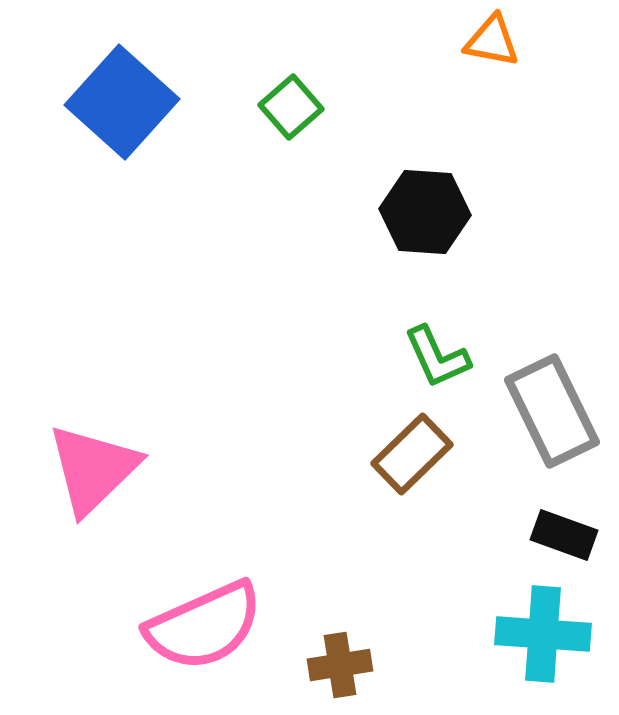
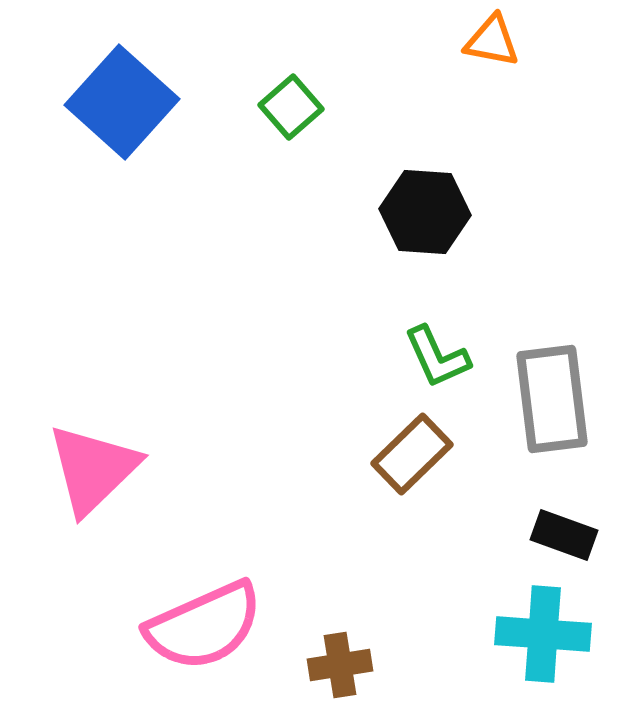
gray rectangle: moved 12 px up; rotated 19 degrees clockwise
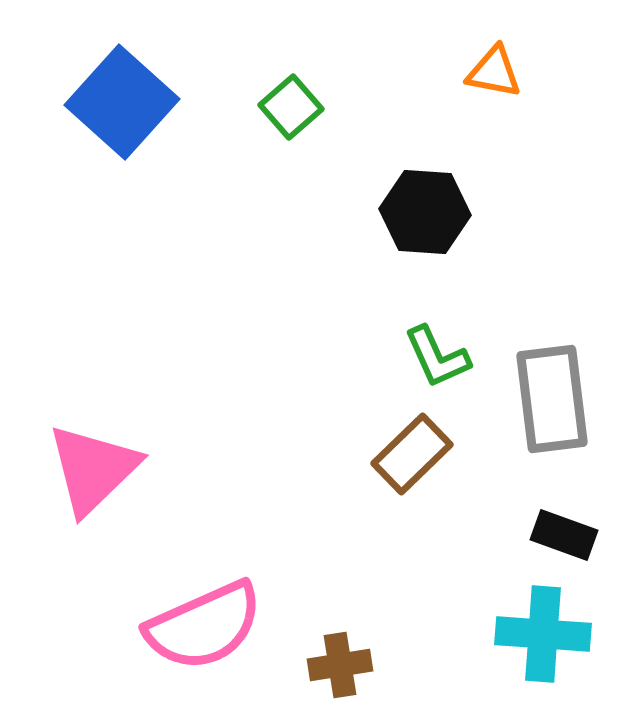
orange triangle: moved 2 px right, 31 px down
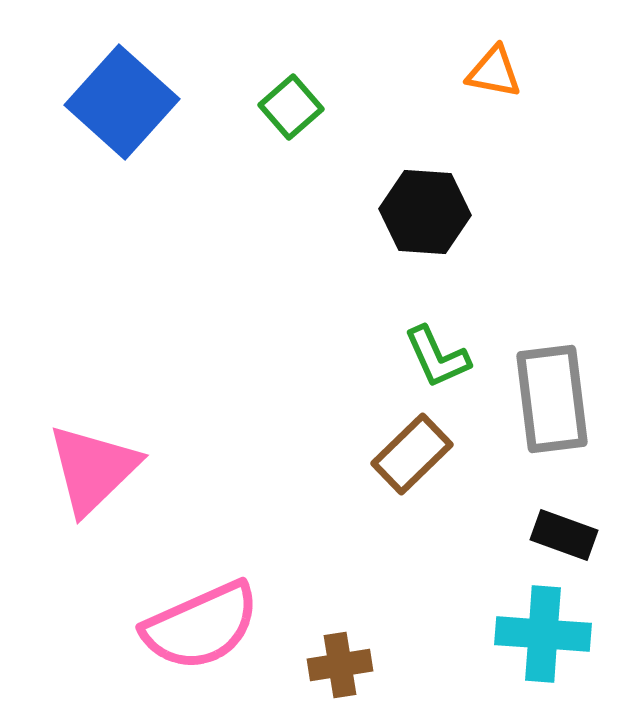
pink semicircle: moved 3 px left
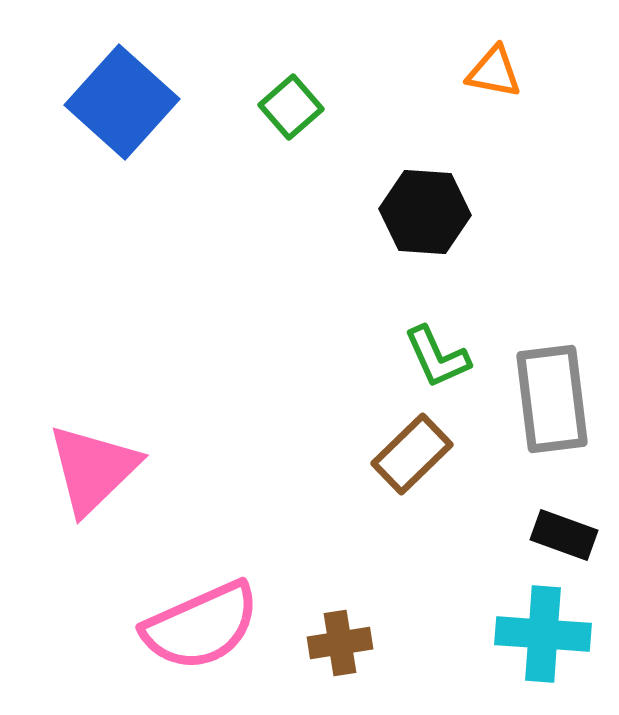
brown cross: moved 22 px up
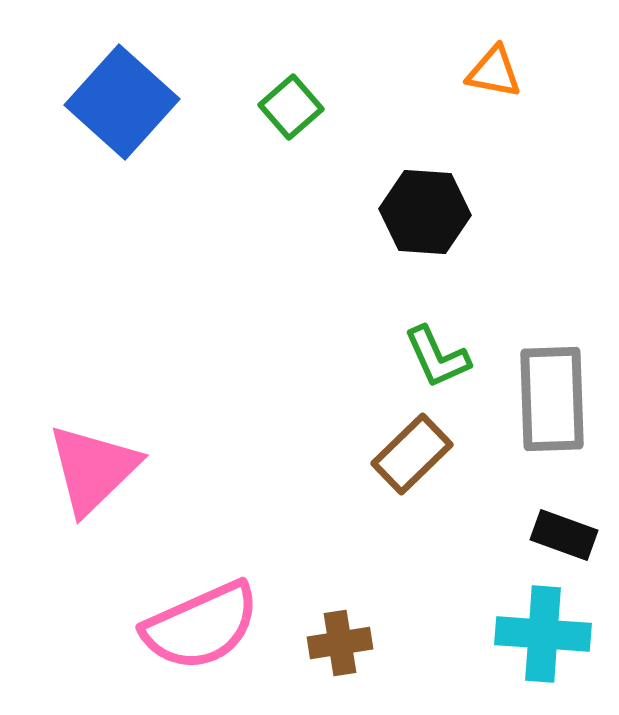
gray rectangle: rotated 5 degrees clockwise
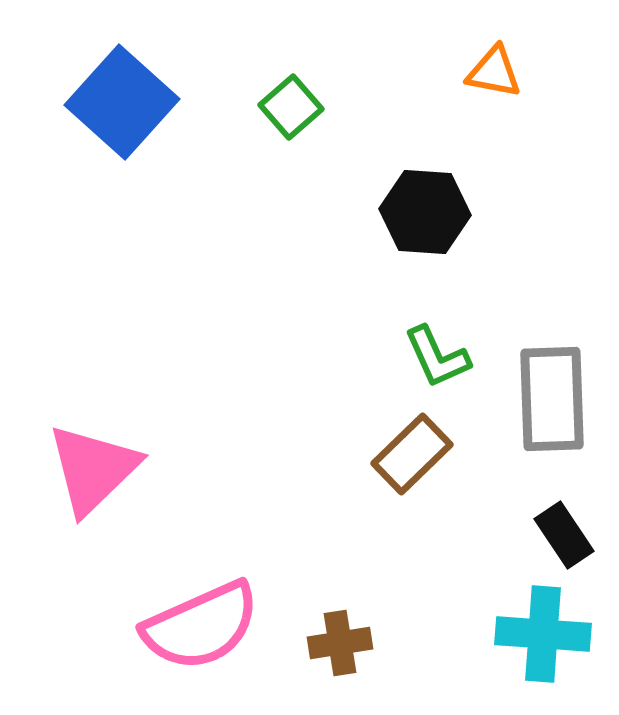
black rectangle: rotated 36 degrees clockwise
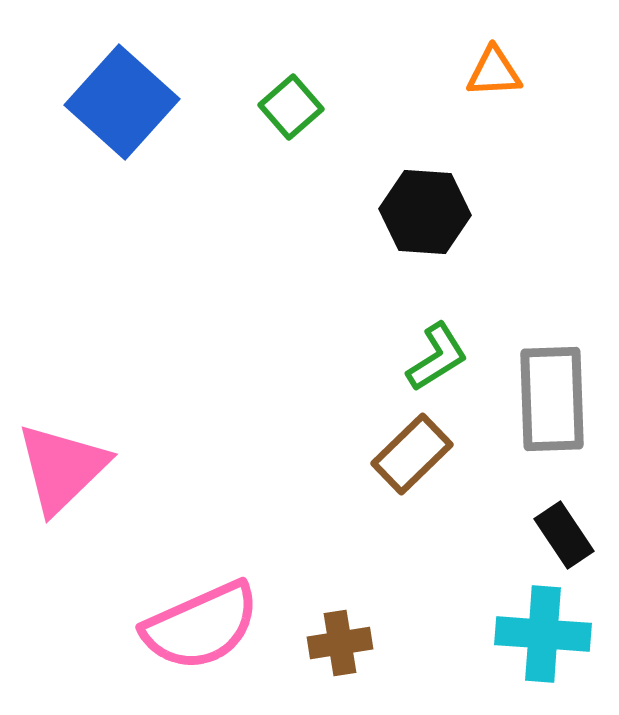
orange triangle: rotated 14 degrees counterclockwise
green L-shape: rotated 98 degrees counterclockwise
pink triangle: moved 31 px left, 1 px up
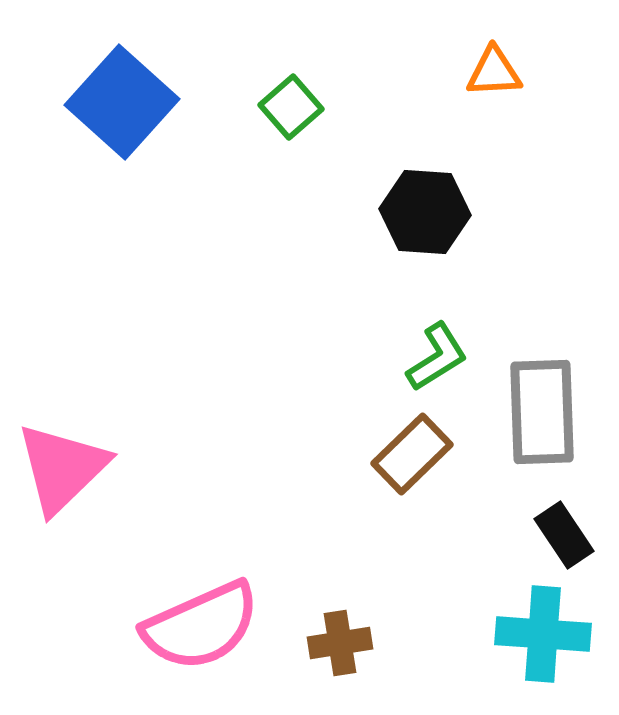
gray rectangle: moved 10 px left, 13 px down
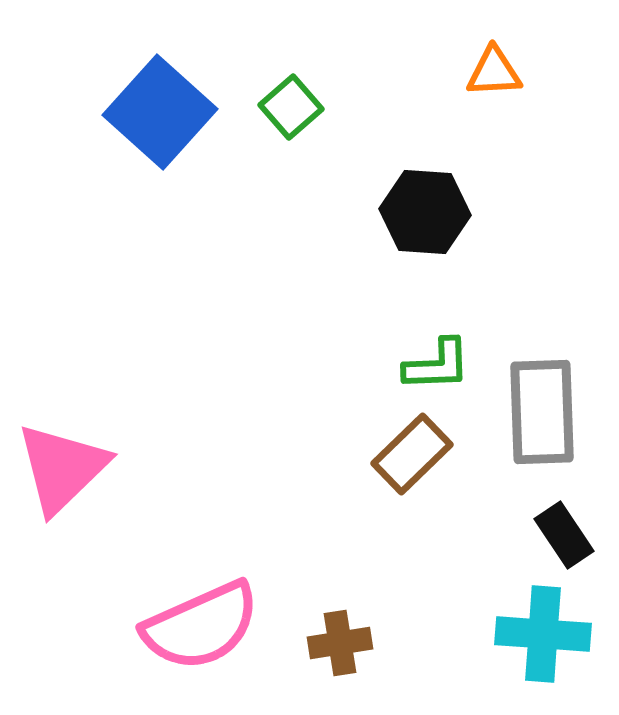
blue square: moved 38 px right, 10 px down
green L-shape: moved 8 px down; rotated 30 degrees clockwise
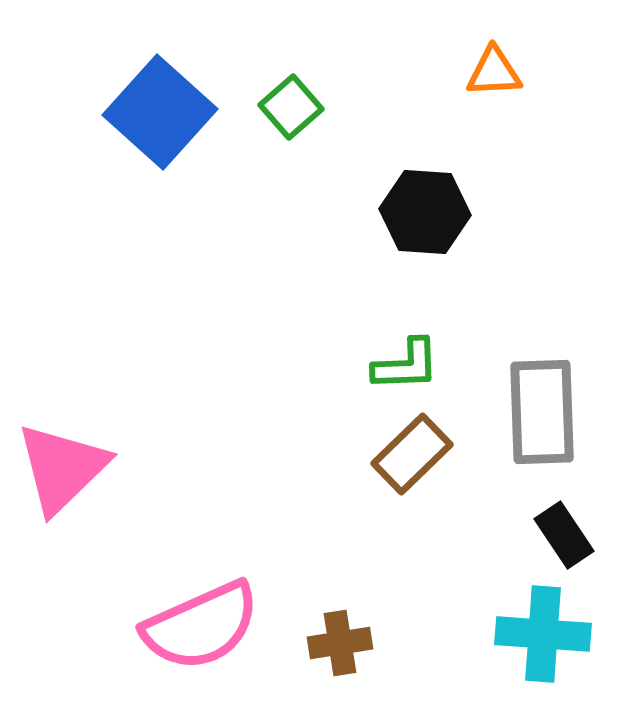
green L-shape: moved 31 px left
